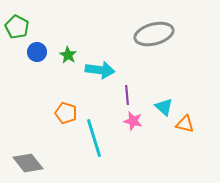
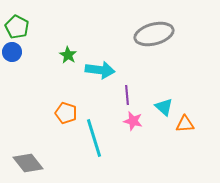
blue circle: moved 25 px left
orange triangle: rotated 18 degrees counterclockwise
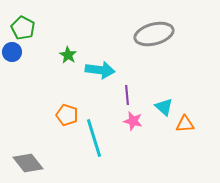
green pentagon: moved 6 px right, 1 px down
orange pentagon: moved 1 px right, 2 px down
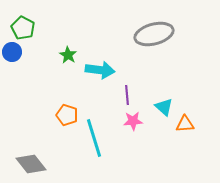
pink star: rotated 18 degrees counterclockwise
gray diamond: moved 3 px right, 1 px down
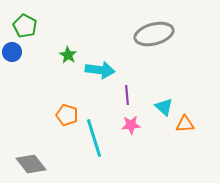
green pentagon: moved 2 px right, 2 px up
pink star: moved 2 px left, 4 px down
